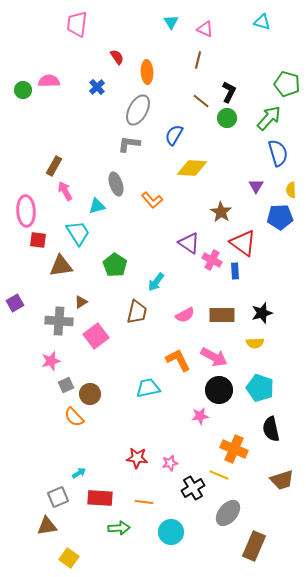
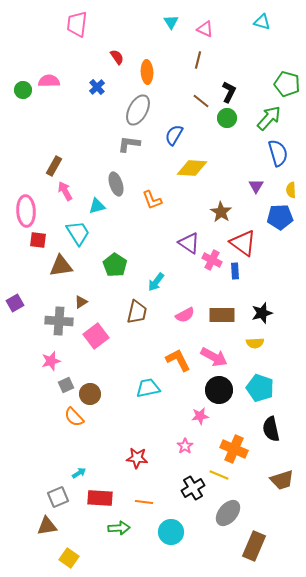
orange L-shape at (152, 200): rotated 20 degrees clockwise
pink star at (170, 463): moved 15 px right, 17 px up; rotated 21 degrees counterclockwise
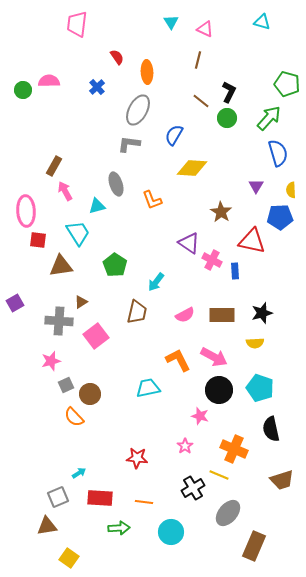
red triangle at (243, 243): moved 9 px right, 2 px up; rotated 24 degrees counterclockwise
pink star at (200, 416): rotated 24 degrees clockwise
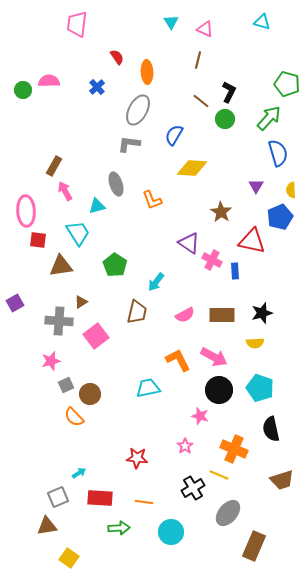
green circle at (227, 118): moved 2 px left, 1 px down
blue pentagon at (280, 217): rotated 20 degrees counterclockwise
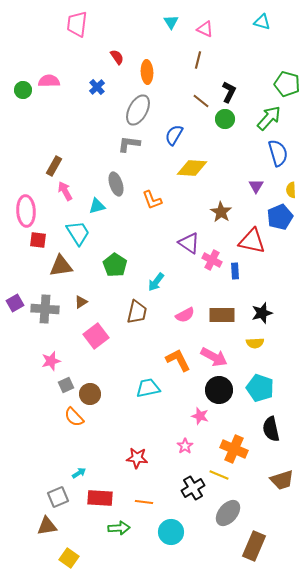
gray cross at (59, 321): moved 14 px left, 12 px up
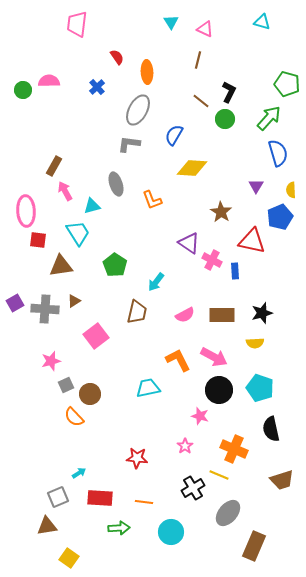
cyan triangle at (97, 206): moved 5 px left
brown triangle at (81, 302): moved 7 px left, 1 px up
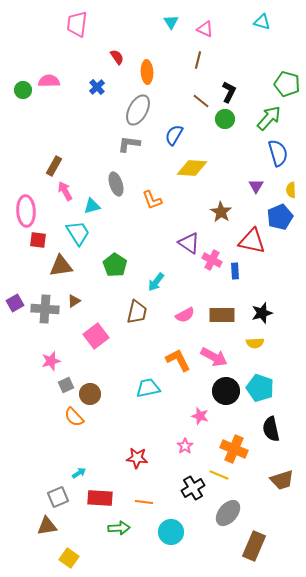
black circle at (219, 390): moved 7 px right, 1 px down
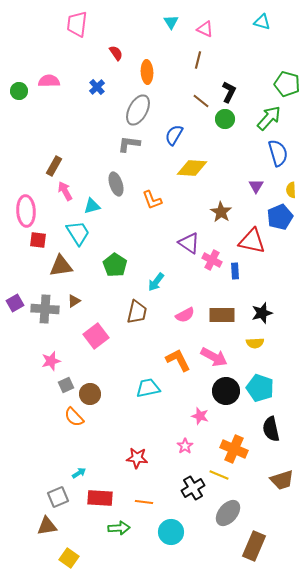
red semicircle at (117, 57): moved 1 px left, 4 px up
green circle at (23, 90): moved 4 px left, 1 px down
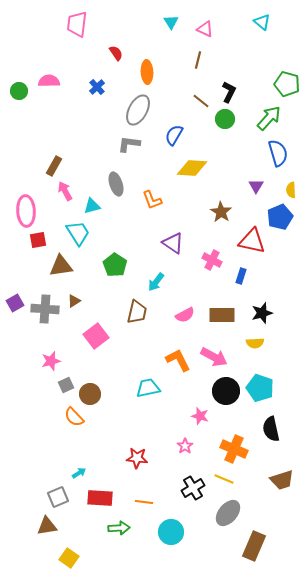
cyan triangle at (262, 22): rotated 24 degrees clockwise
red square at (38, 240): rotated 18 degrees counterclockwise
purple triangle at (189, 243): moved 16 px left
blue rectangle at (235, 271): moved 6 px right, 5 px down; rotated 21 degrees clockwise
yellow line at (219, 475): moved 5 px right, 4 px down
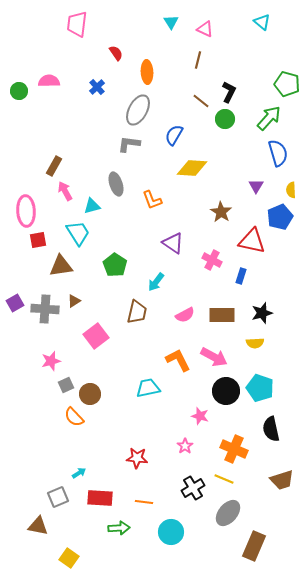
brown triangle at (47, 526): moved 9 px left; rotated 20 degrees clockwise
